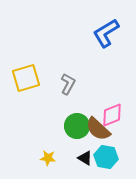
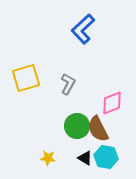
blue L-shape: moved 23 px left, 4 px up; rotated 12 degrees counterclockwise
pink diamond: moved 12 px up
brown semicircle: rotated 20 degrees clockwise
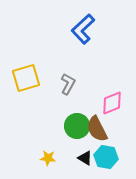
brown semicircle: moved 1 px left
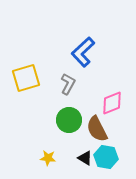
blue L-shape: moved 23 px down
green circle: moved 8 px left, 6 px up
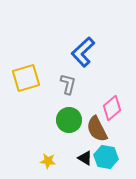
gray L-shape: rotated 15 degrees counterclockwise
pink diamond: moved 5 px down; rotated 20 degrees counterclockwise
yellow star: moved 3 px down
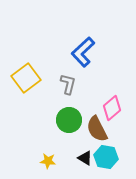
yellow square: rotated 20 degrees counterclockwise
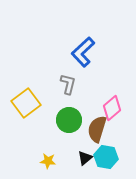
yellow square: moved 25 px down
brown semicircle: rotated 44 degrees clockwise
black triangle: rotated 49 degrees clockwise
